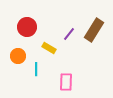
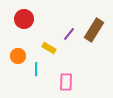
red circle: moved 3 px left, 8 px up
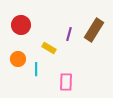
red circle: moved 3 px left, 6 px down
purple line: rotated 24 degrees counterclockwise
orange circle: moved 3 px down
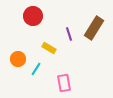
red circle: moved 12 px right, 9 px up
brown rectangle: moved 2 px up
purple line: rotated 32 degrees counterclockwise
cyan line: rotated 32 degrees clockwise
pink rectangle: moved 2 px left, 1 px down; rotated 12 degrees counterclockwise
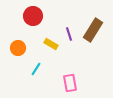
brown rectangle: moved 1 px left, 2 px down
yellow rectangle: moved 2 px right, 4 px up
orange circle: moved 11 px up
pink rectangle: moved 6 px right
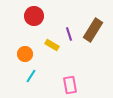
red circle: moved 1 px right
yellow rectangle: moved 1 px right, 1 px down
orange circle: moved 7 px right, 6 px down
cyan line: moved 5 px left, 7 px down
pink rectangle: moved 2 px down
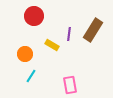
purple line: rotated 24 degrees clockwise
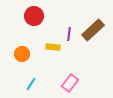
brown rectangle: rotated 15 degrees clockwise
yellow rectangle: moved 1 px right, 2 px down; rotated 24 degrees counterclockwise
orange circle: moved 3 px left
cyan line: moved 8 px down
pink rectangle: moved 2 px up; rotated 48 degrees clockwise
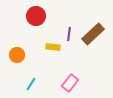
red circle: moved 2 px right
brown rectangle: moved 4 px down
orange circle: moved 5 px left, 1 px down
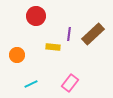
cyan line: rotated 32 degrees clockwise
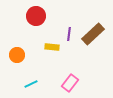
yellow rectangle: moved 1 px left
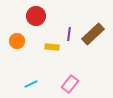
orange circle: moved 14 px up
pink rectangle: moved 1 px down
